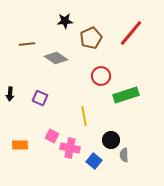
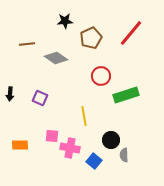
pink square: rotated 24 degrees counterclockwise
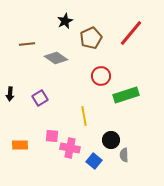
black star: rotated 21 degrees counterclockwise
purple square: rotated 35 degrees clockwise
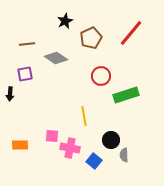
purple square: moved 15 px left, 24 px up; rotated 21 degrees clockwise
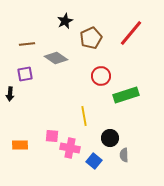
black circle: moved 1 px left, 2 px up
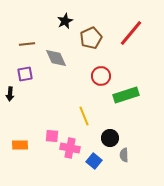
gray diamond: rotated 30 degrees clockwise
yellow line: rotated 12 degrees counterclockwise
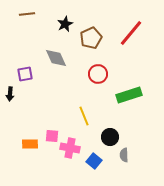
black star: moved 3 px down
brown line: moved 30 px up
red circle: moved 3 px left, 2 px up
green rectangle: moved 3 px right
black circle: moved 1 px up
orange rectangle: moved 10 px right, 1 px up
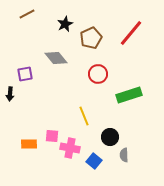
brown line: rotated 21 degrees counterclockwise
gray diamond: rotated 15 degrees counterclockwise
orange rectangle: moved 1 px left
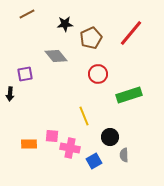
black star: rotated 21 degrees clockwise
gray diamond: moved 2 px up
blue square: rotated 21 degrees clockwise
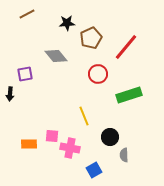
black star: moved 2 px right, 1 px up
red line: moved 5 px left, 14 px down
blue square: moved 9 px down
